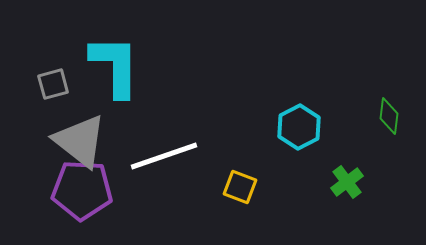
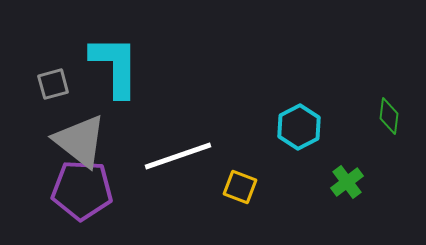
white line: moved 14 px right
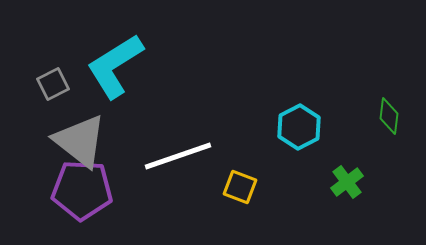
cyan L-shape: rotated 122 degrees counterclockwise
gray square: rotated 12 degrees counterclockwise
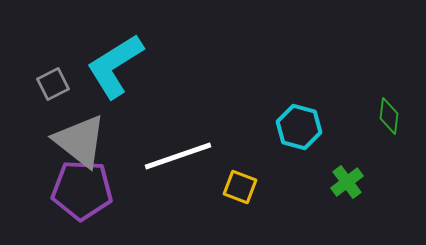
cyan hexagon: rotated 18 degrees counterclockwise
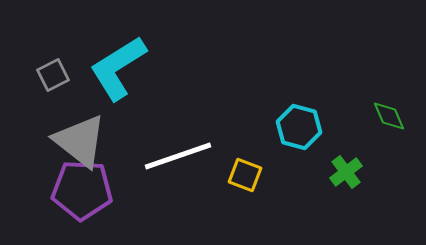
cyan L-shape: moved 3 px right, 2 px down
gray square: moved 9 px up
green diamond: rotated 30 degrees counterclockwise
green cross: moved 1 px left, 10 px up
yellow square: moved 5 px right, 12 px up
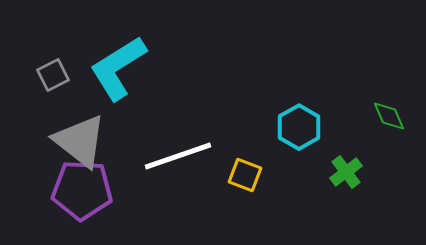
cyan hexagon: rotated 15 degrees clockwise
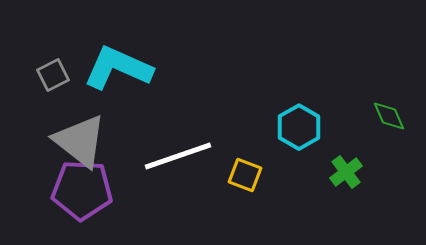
cyan L-shape: rotated 56 degrees clockwise
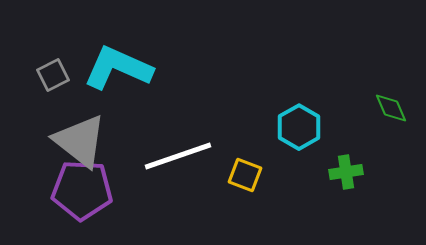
green diamond: moved 2 px right, 8 px up
green cross: rotated 28 degrees clockwise
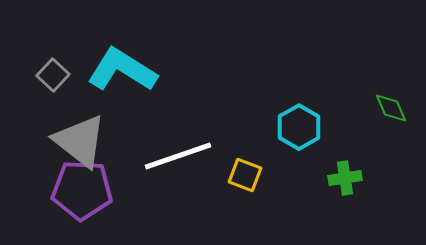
cyan L-shape: moved 4 px right, 2 px down; rotated 8 degrees clockwise
gray square: rotated 20 degrees counterclockwise
green cross: moved 1 px left, 6 px down
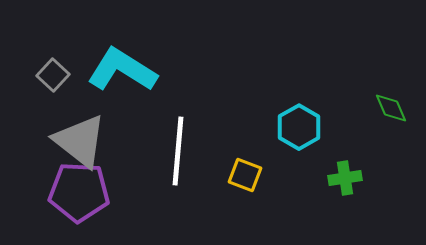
white line: moved 5 px up; rotated 66 degrees counterclockwise
purple pentagon: moved 3 px left, 2 px down
